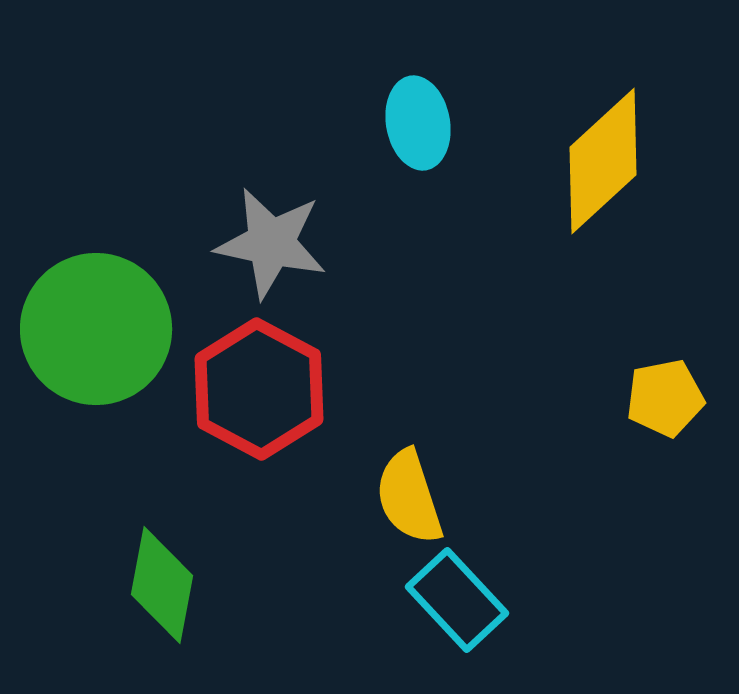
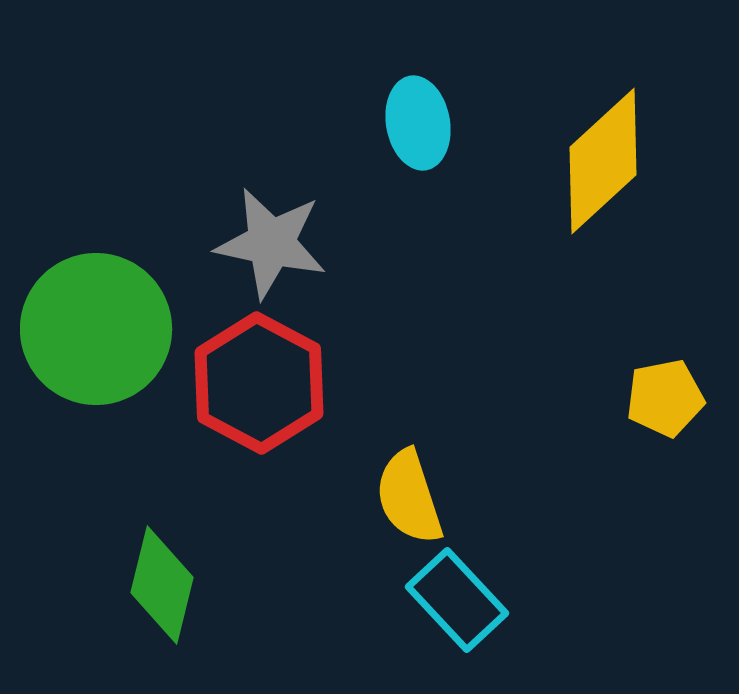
red hexagon: moved 6 px up
green diamond: rotated 3 degrees clockwise
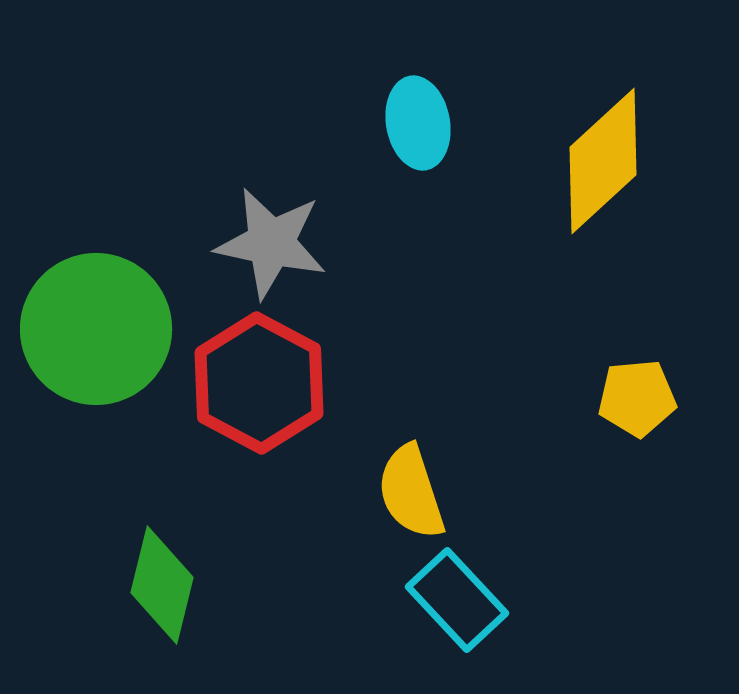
yellow pentagon: moved 28 px left; rotated 6 degrees clockwise
yellow semicircle: moved 2 px right, 5 px up
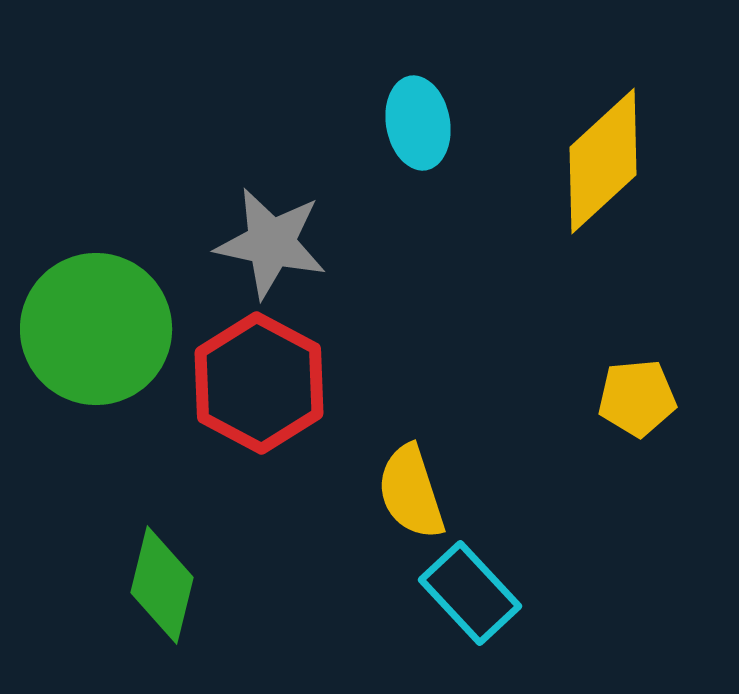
cyan rectangle: moved 13 px right, 7 px up
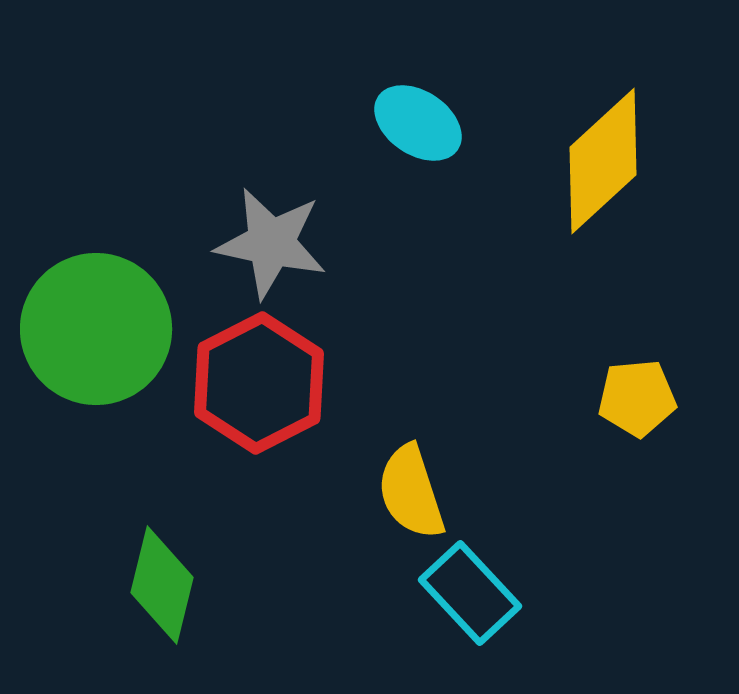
cyan ellipse: rotated 46 degrees counterclockwise
red hexagon: rotated 5 degrees clockwise
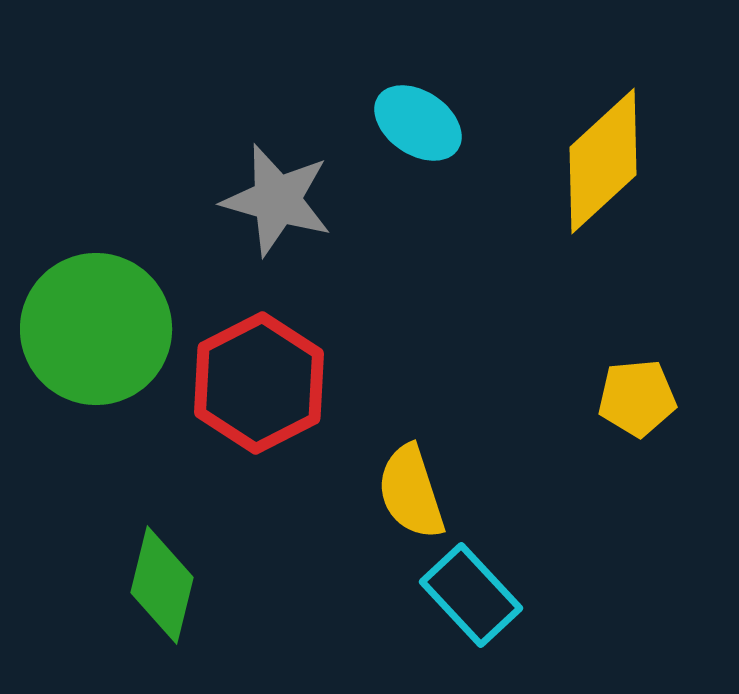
gray star: moved 6 px right, 43 px up; rotated 4 degrees clockwise
cyan rectangle: moved 1 px right, 2 px down
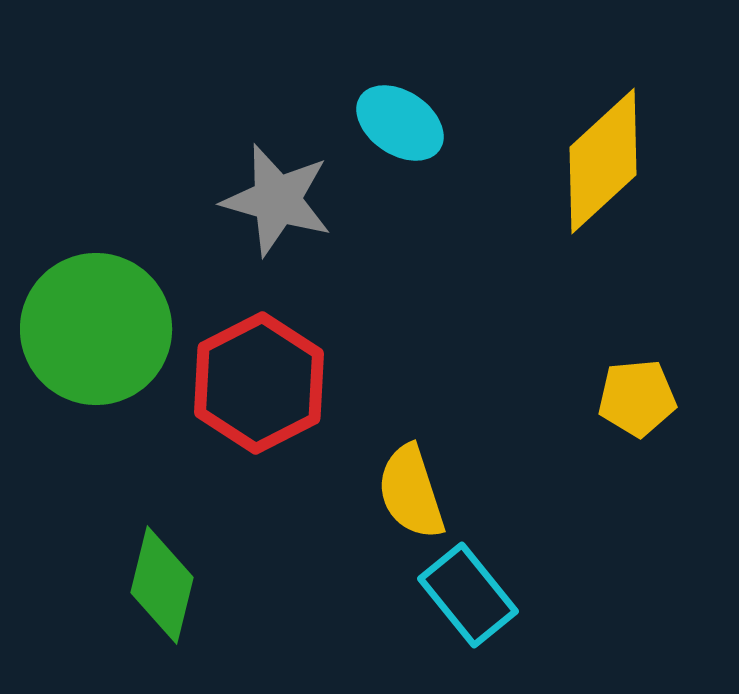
cyan ellipse: moved 18 px left
cyan rectangle: moved 3 px left; rotated 4 degrees clockwise
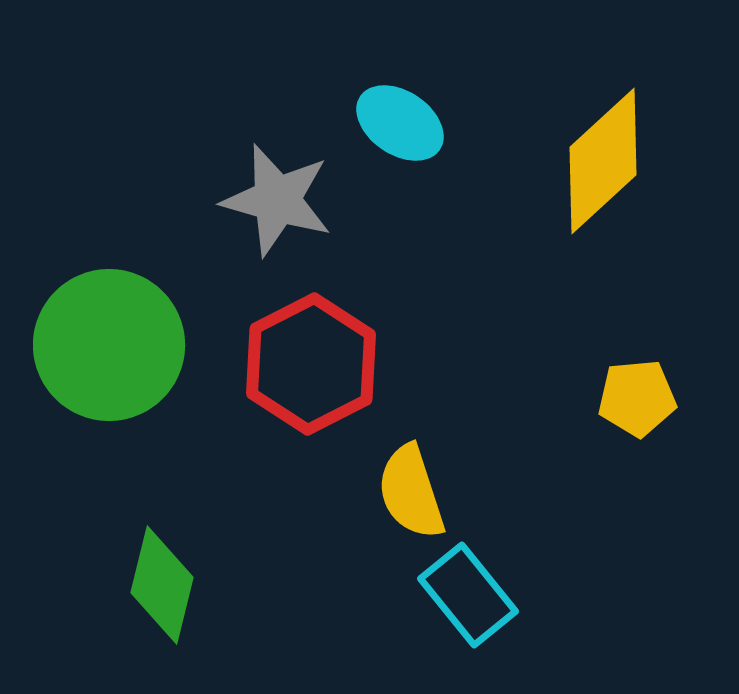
green circle: moved 13 px right, 16 px down
red hexagon: moved 52 px right, 19 px up
